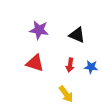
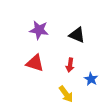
blue star: moved 12 px down; rotated 24 degrees clockwise
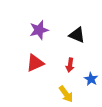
purple star: rotated 24 degrees counterclockwise
red triangle: rotated 42 degrees counterclockwise
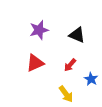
red arrow: rotated 32 degrees clockwise
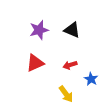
black triangle: moved 5 px left, 5 px up
red arrow: rotated 32 degrees clockwise
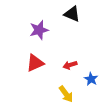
black triangle: moved 16 px up
